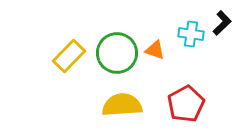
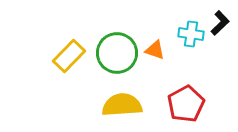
black L-shape: moved 2 px left
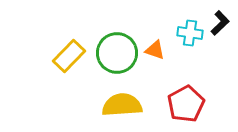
cyan cross: moved 1 px left, 1 px up
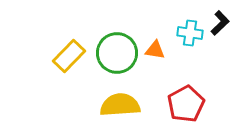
orange triangle: rotated 10 degrees counterclockwise
yellow semicircle: moved 2 px left
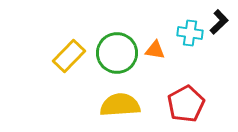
black L-shape: moved 1 px left, 1 px up
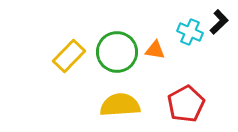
cyan cross: moved 1 px up; rotated 15 degrees clockwise
green circle: moved 1 px up
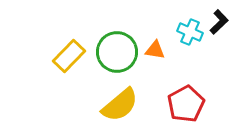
yellow semicircle: rotated 144 degrees clockwise
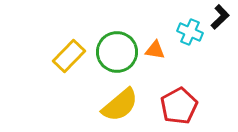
black L-shape: moved 1 px right, 5 px up
red pentagon: moved 7 px left, 2 px down
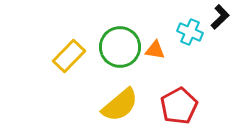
green circle: moved 3 px right, 5 px up
